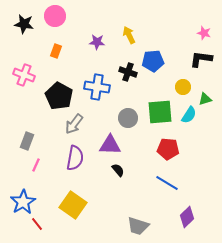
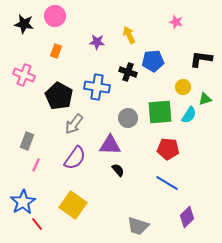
pink star: moved 28 px left, 11 px up
purple semicircle: rotated 25 degrees clockwise
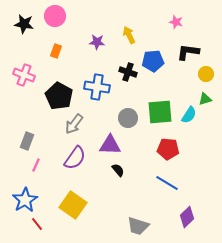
black L-shape: moved 13 px left, 7 px up
yellow circle: moved 23 px right, 13 px up
blue star: moved 2 px right, 2 px up
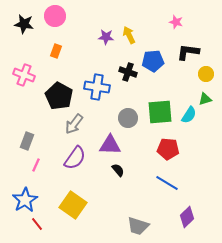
purple star: moved 9 px right, 5 px up
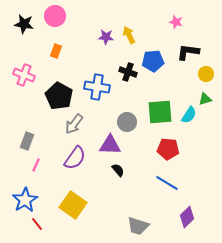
gray circle: moved 1 px left, 4 px down
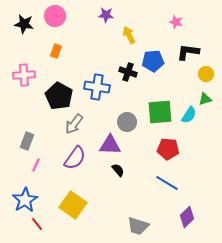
purple star: moved 22 px up
pink cross: rotated 25 degrees counterclockwise
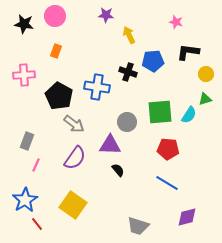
gray arrow: rotated 90 degrees counterclockwise
purple diamond: rotated 30 degrees clockwise
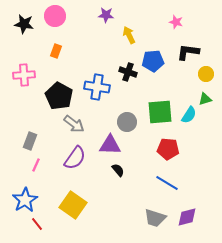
gray rectangle: moved 3 px right
gray trapezoid: moved 17 px right, 8 px up
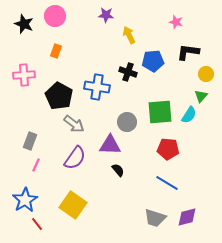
black star: rotated 12 degrees clockwise
green triangle: moved 4 px left, 3 px up; rotated 32 degrees counterclockwise
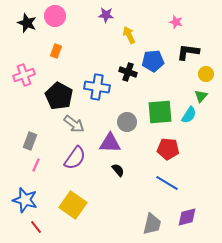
black star: moved 3 px right, 1 px up
pink cross: rotated 15 degrees counterclockwise
purple triangle: moved 2 px up
blue star: rotated 25 degrees counterclockwise
gray trapezoid: moved 3 px left, 6 px down; rotated 95 degrees counterclockwise
red line: moved 1 px left, 3 px down
